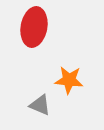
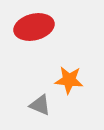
red ellipse: rotated 66 degrees clockwise
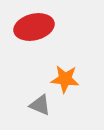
orange star: moved 4 px left, 1 px up
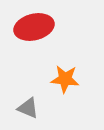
gray triangle: moved 12 px left, 3 px down
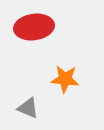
red ellipse: rotated 6 degrees clockwise
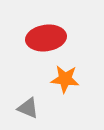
red ellipse: moved 12 px right, 11 px down
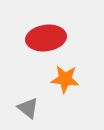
gray triangle: rotated 15 degrees clockwise
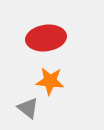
orange star: moved 15 px left, 2 px down
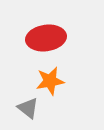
orange star: rotated 16 degrees counterclockwise
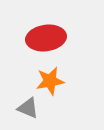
gray triangle: rotated 15 degrees counterclockwise
